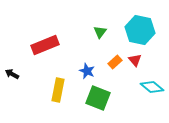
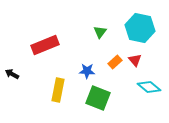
cyan hexagon: moved 2 px up
blue star: rotated 21 degrees counterclockwise
cyan diamond: moved 3 px left
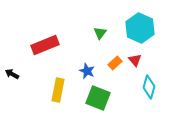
cyan hexagon: rotated 12 degrees clockwise
green triangle: moved 1 px down
orange rectangle: moved 1 px down
blue star: rotated 21 degrees clockwise
cyan diamond: rotated 65 degrees clockwise
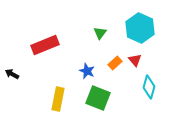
yellow rectangle: moved 9 px down
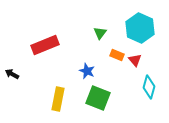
orange rectangle: moved 2 px right, 8 px up; rotated 64 degrees clockwise
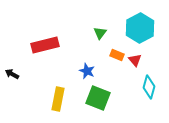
cyan hexagon: rotated 8 degrees clockwise
red rectangle: rotated 8 degrees clockwise
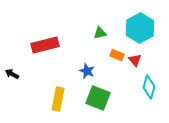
green triangle: rotated 40 degrees clockwise
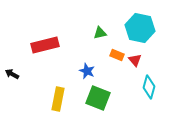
cyan hexagon: rotated 20 degrees counterclockwise
